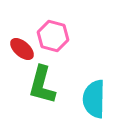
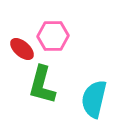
pink hexagon: rotated 16 degrees counterclockwise
cyan semicircle: rotated 12 degrees clockwise
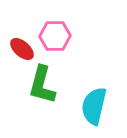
pink hexagon: moved 2 px right
cyan semicircle: moved 7 px down
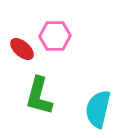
green L-shape: moved 3 px left, 11 px down
cyan semicircle: moved 4 px right, 3 px down
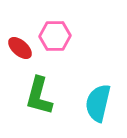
red ellipse: moved 2 px left, 1 px up
cyan semicircle: moved 6 px up
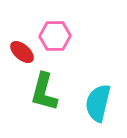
red ellipse: moved 2 px right, 4 px down
green L-shape: moved 5 px right, 4 px up
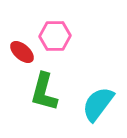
cyan semicircle: moved 1 px down; rotated 24 degrees clockwise
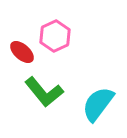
pink hexagon: rotated 24 degrees counterclockwise
green L-shape: rotated 54 degrees counterclockwise
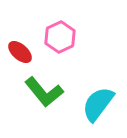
pink hexagon: moved 5 px right, 1 px down
red ellipse: moved 2 px left
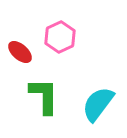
green L-shape: moved 4 px down; rotated 141 degrees counterclockwise
